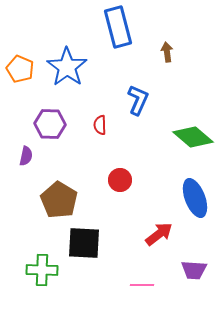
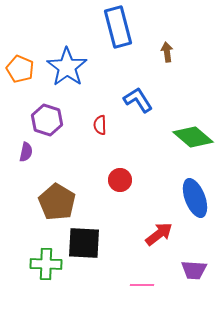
blue L-shape: rotated 56 degrees counterclockwise
purple hexagon: moved 3 px left, 4 px up; rotated 16 degrees clockwise
purple semicircle: moved 4 px up
brown pentagon: moved 2 px left, 2 px down
green cross: moved 4 px right, 6 px up
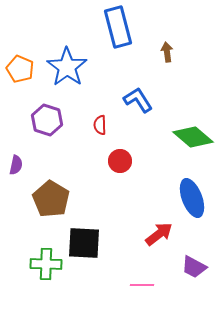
purple semicircle: moved 10 px left, 13 px down
red circle: moved 19 px up
blue ellipse: moved 3 px left
brown pentagon: moved 6 px left, 3 px up
purple trapezoid: moved 3 px up; rotated 24 degrees clockwise
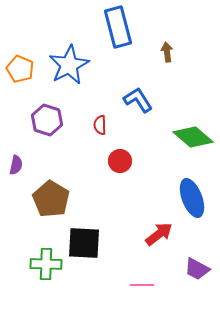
blue star: moved 2 px right, 2 px up; rotated 9 degrees clockwise
purple trapezoid: moved 3 px right, 2 px down
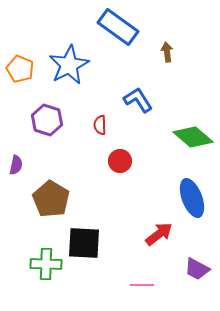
blue rectangle: rotated 39 degrees counterclockwise
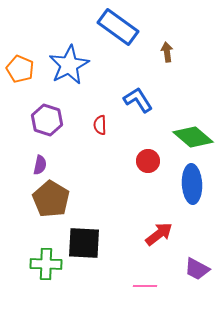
red circle: moved 28 px right
purple semicircle: moved 24 px right
blue ellipse: moved 14 px up; rotated 18 degrees clockwise
pink line: moved 3 px right, 1 px down
